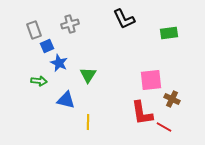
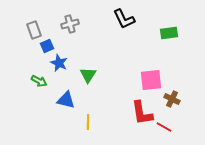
green arrow: rotated 21 degrees clockwise
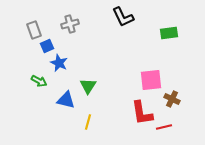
black L-shape: moved 1 px left, 2 px up
green triangle: moved 11 px down
yellow line: rotated 14 degrees clockwise
red line: rotated 42 degrees counterclockwise
